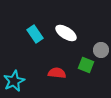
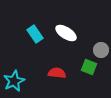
green square: moved 3 px right, 2 px down
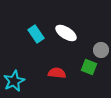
cyan rectangle: moved 1 px right
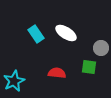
gray circle: moved 2 px up
green square: rotated 14 degrees counterclockwise
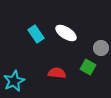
green square: moved 1 px left; rotated 21 degrees clockwise
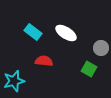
cyan rectangle: moved 3 px left, 2 px up; rotated 18 degrees counterclockwise
green square: moved 1 px right, 2 px down
red semicircle: moved 13 px left, 12 px up
cyan star: rotated 10 degrees clockwise
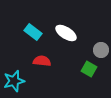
gray circle: moved 2 px down
red semicircle: moved 2 px left
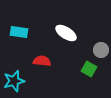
cyan rectangle: moved 14 px left; rotated 30 degrees counterclockwise
